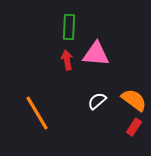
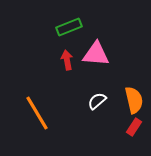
green rectangle: rotated 65 degrees clockwise
orange semicircle: rotated 40 degrees clockwise
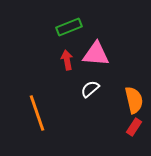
white semicircle: moved 7 px left, 12 px up
orange line: rotated 12 degrees clockwise
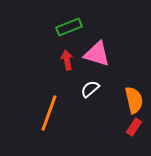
pink triangle: moved 1 px right; rotated 12 degrees clockwise
orange line: moved 12 px right; rotated 39 degrees clockwise
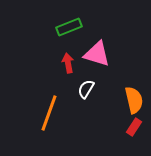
red arrow: moved 1 px right, 3 px down
white semicircle: moved 4 px left; rotated 18 degrees counterclockwise
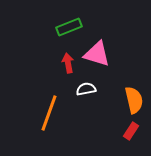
white semicircle: rotated 48 degrees clockwise
red rectangle: moved 3 px left, 4 px down
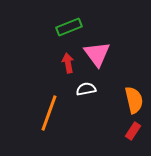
pink triangle: rotated 36 degrees clockwise
red rectangle: moved 2 px right
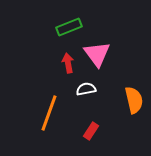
red rectangle: moved 42 px left
